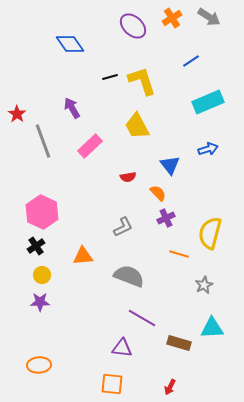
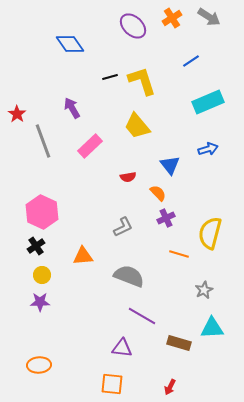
yellow trapezoid: rotated 12 degrees counterclockwise
gray star: moved 5 px down
purple line: moved 2 px up
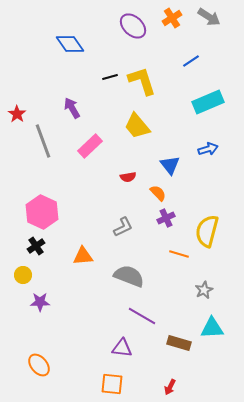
yellow semicircle: moved 3 px left, 2 px up
yellow circle: moved 19 px left
orange ellipse: rotated 55 degrees clockwise
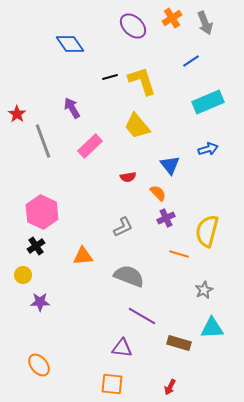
gray arrow: moved 4 px left, 6 px down; rotated 35 degrees clockwise
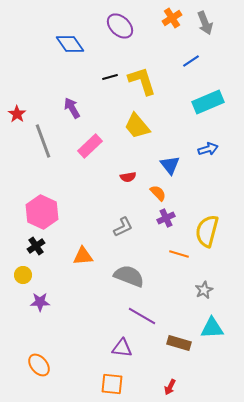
purple ellipse: moved 13 px left
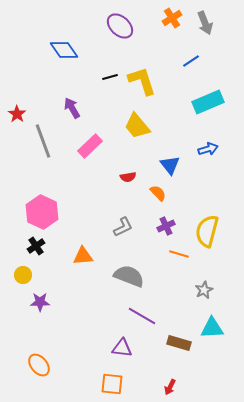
blue diamond: moved 6 px left, 6 px down
purple cross: moved 8 px down
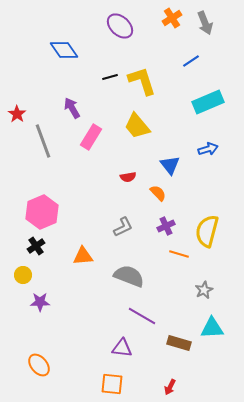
pink rectangle: moved 1 px right, 9 px up; rotated 15 degrees counterclockwise
pink hexagon: rotated 12 degrees clockwise
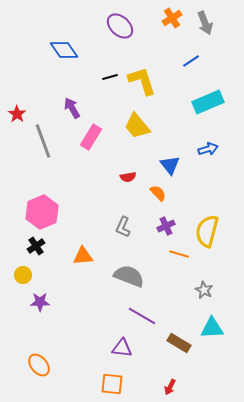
gray L-shape: rotated 140 degrees clockwise
gray star: rotated 18 degrees counterclockwise
brown rectangle: rotated 15 degrees clockwise
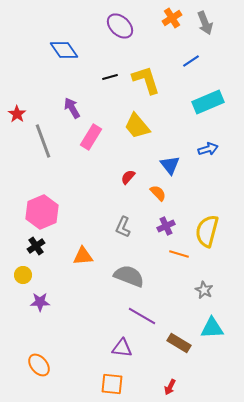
yellow L-shape: moved 4 px right, 1 px up
red semicircle: rotated 140 degrees clockwise
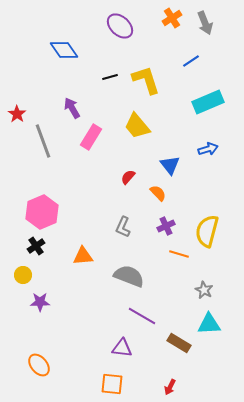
cyan triangle: moved 3 px left, 4 px up
